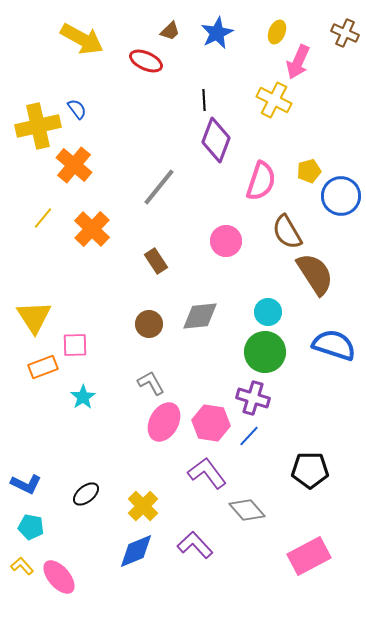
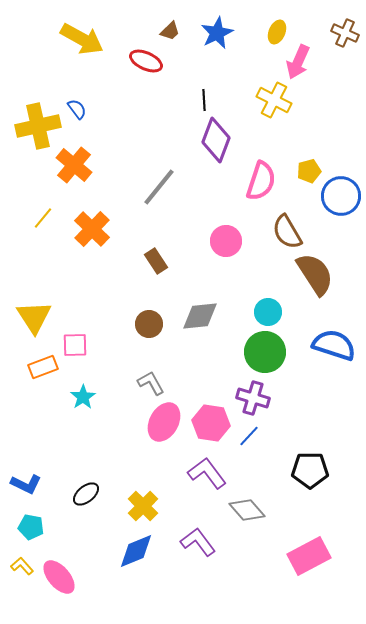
purple L-shape at (195, 545): moved 3 px right, 3 px up; rotated 6 degrees clockwise
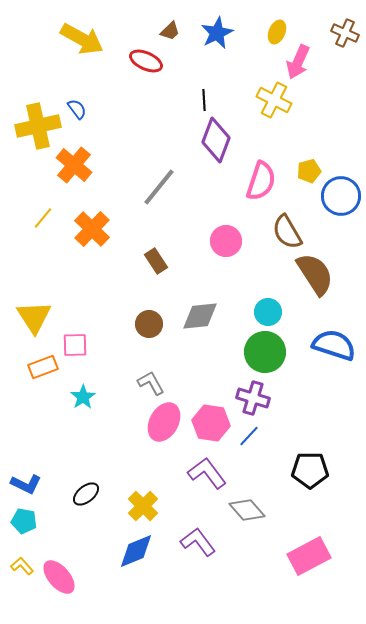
cyan pentagon at (31, 527): moved 7 px left, 6 px up
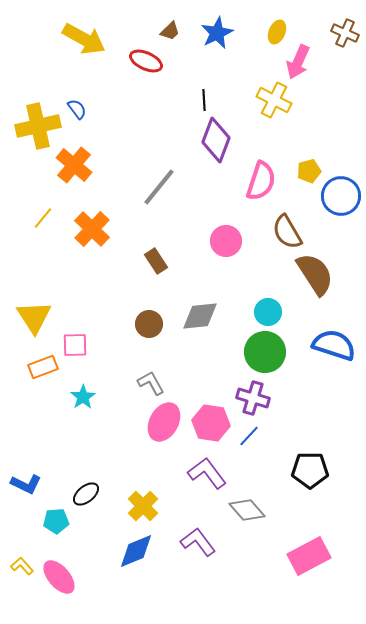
yellow arrow at (82, 39): moved 2 px right
cyan pentagon at (24, 521): moved 32 px right; rotated 15 degrees counterclockwise
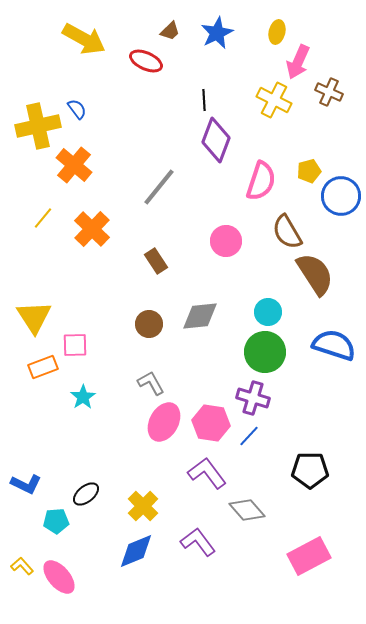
yellow ellipse at (277, 32): rotated 10 degrees counterclockwise
brown cross at (345, 33): moved 16 px left, 59 px down
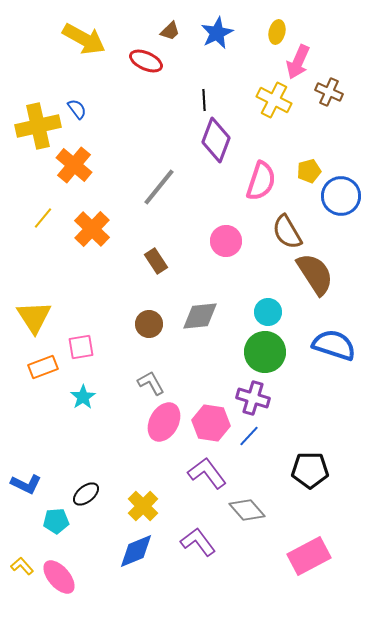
pink square at (75, 345): moved 6 px right, 2 px down; rotated 8 degrees counterclockwise
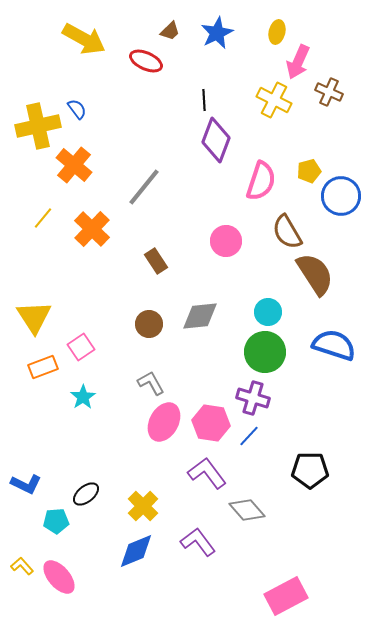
gray line at (159, 187): moved 15 px left
pink square at (81, 347): rotated 24 degrees counterclockwise
pink rectangle at (309, 556): moved 23 px left, 40 px down
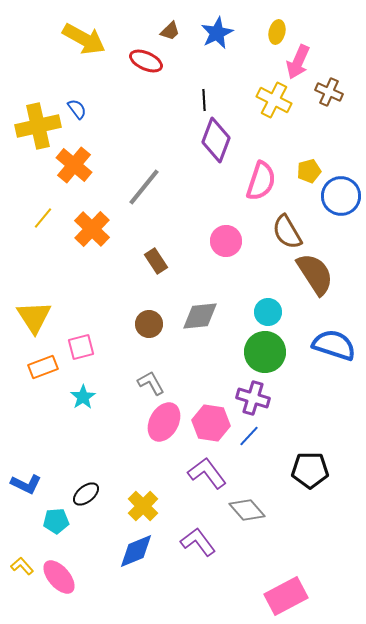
pink square at (81, 347): rotated 20 degrees clockwise
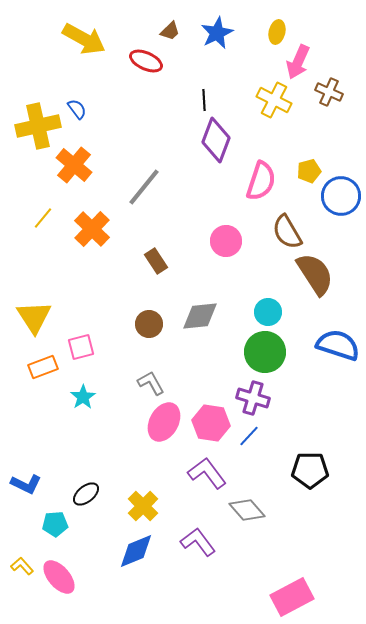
blue semicircle at (334, 345): moved 4 px right
cyan pentagon at (56, 521): moved 1 px left, 3 px down
pink rectangle at (286, 596): moved 6 px right, 1 px down
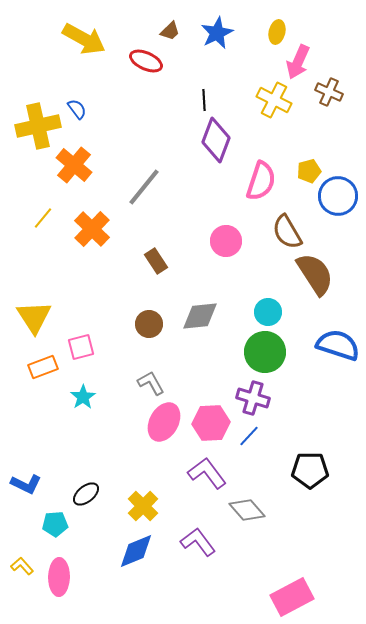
blue circle at (341, 196): moved 3 px left
pink hexagon at (211, 423): rotated 12 degrees counterclockwise
pink ellipse at (59, 577): rotated 42 degrees clockwise
